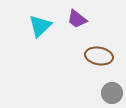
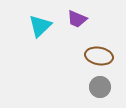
purple trapezoid: rotated 15 degrees counterclockwise
gray circle: moved 12 px left, 6 px up
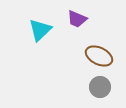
cyan triangle: moved 4 px down
brown ellipse: rotated 16 degrees clockwise
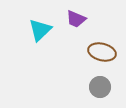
purple trapezoid: moved 1 px left
brown ellipse: moved 3 px right, 4 px up; rotated 12 degrees counterclockwise
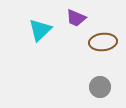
purple trapezoid: moved 1 px up
brown ellipse: moved 1 px right, 10 px up; rotated 20 degrees counterclockwise
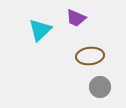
brown ellipse: moved 13 px left, 14 px down
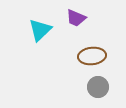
brown ellipse: moved 2 px right
gray circle: moved 2 px left
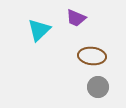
cyan triangle: moved 1 px left
brown ellipse: rotated 12 degrees clockwise
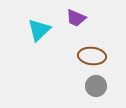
gray circle: moved 2 px left, 1 px up
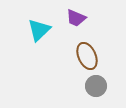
brown ellipse: moved 5 px left; rotated 60 degrees clockwise
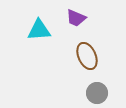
cyan triangle: rotated 40 degrees clockwise
gray circle: moved 1 px right, 7 px down
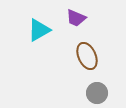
cyan triangle: rotated 25 degrees counterclockwise
